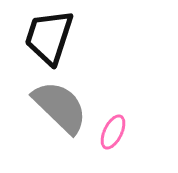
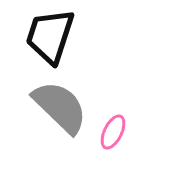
black trapezoid: moved 1 px right, 1 px up
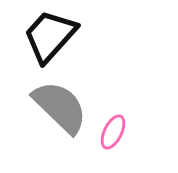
black trapezoid: rotated 24 degrees clockwise
